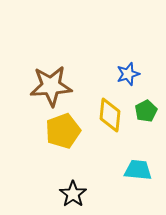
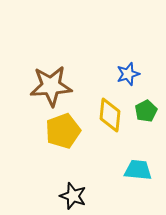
black star: moved 2 px down; rotated 16 degrees counterclockwise
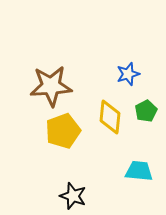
yellow diamond: moved 2 px down
cyan trapezoid: moved 1 px right, 1 px down
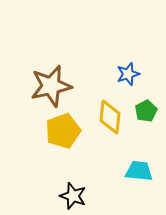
brown star: rotated 9 degrees counterclockwise
